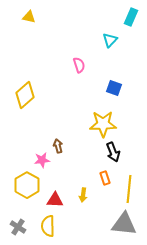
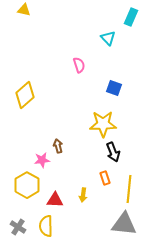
yellow triangle: moved 5 px left, 7 px up
cyan triangle: moved 2 px left, 2 px up; rotated 28 degrees counterclockwise
yellow semicircle: moved 2 px left
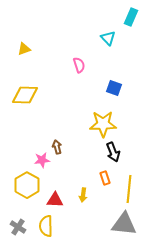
yellow triangle: moved 39 px down; rotated 32 degrees counterclockwise
yellow diamond: rotated 44 degrees clockwise
brown arrow: moved 1 px left, 1 px down
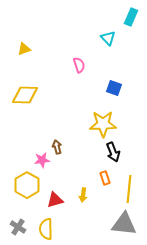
red triangle: rotated 18 degrees counterclockwise
yellow semicircle: moved 3 px down
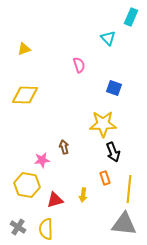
brown arrow: moved 7 px right
yellow hexagon: rotated 20 degrees counterclockwise
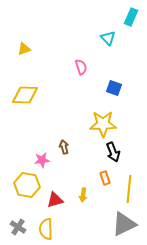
pink semicircle: moved 2 px right, 2 px down
gray triangle: rotated 32 degrees counterclockwise
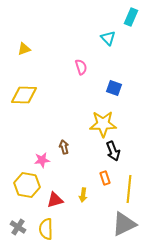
yellow diamond: moved 1 px left
black arrow: moved 1 px up
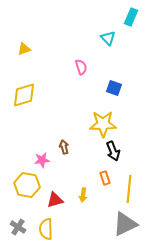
yellow diamond: rotated 20 degrees counterclockwise
gray triangle: moved 1 px right
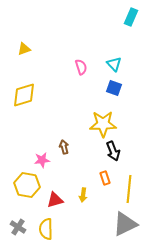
cyan triangle: moved 6 px right, 26 px down
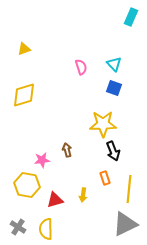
brown arrow: moved 3 px right, 3 px down
